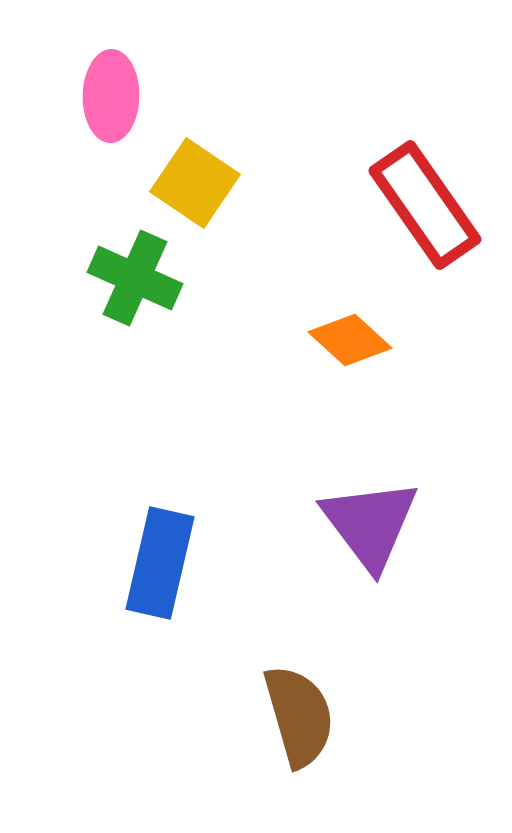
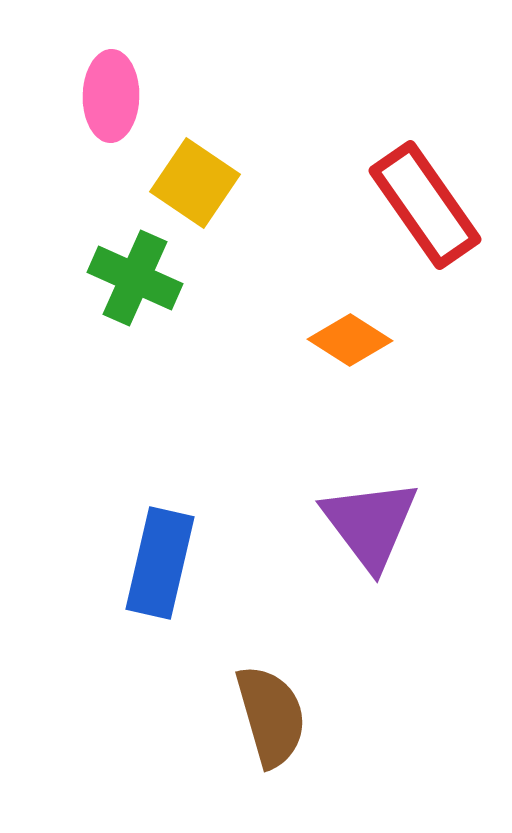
orange diamond: rotated 10 degrees counterclockwise
brown semicircle: moved 28 px left
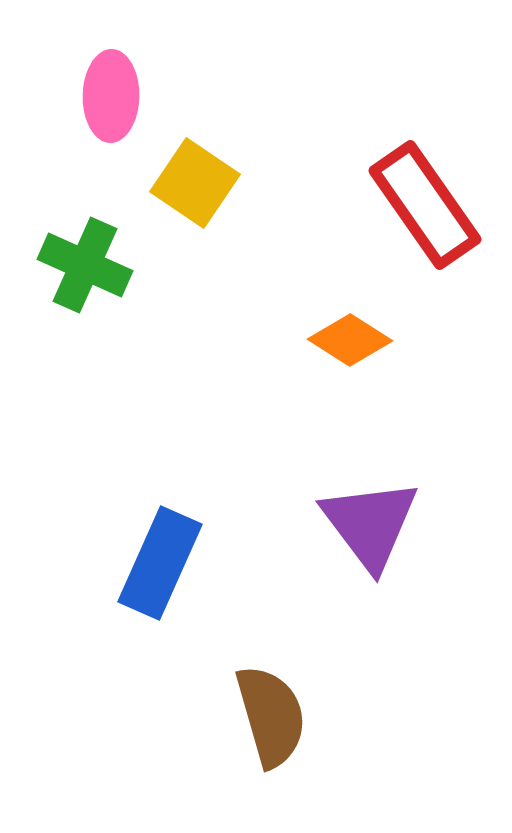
green cross: moved 50 px left, 13 px up
blue rectangle: rotated 11 degrees clockwise
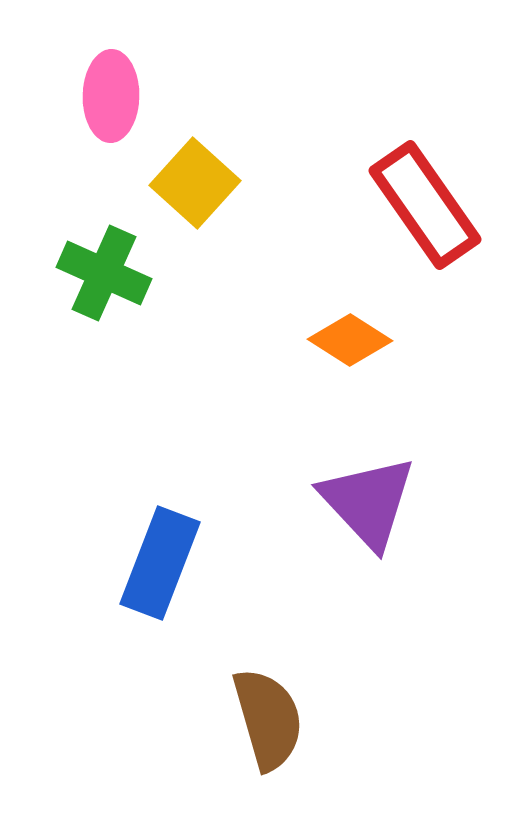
yellow square: rotated 8 degrees clockwise
green cross: moved 19 px right, 8 px down
purple triangle: moved 2 px left, 22 px up; rotated 6 degrees counterclockwise
blue rectangle: rotated 3 degrees counterclockwise
brown semicircle: moved 3 px left, 3 px down
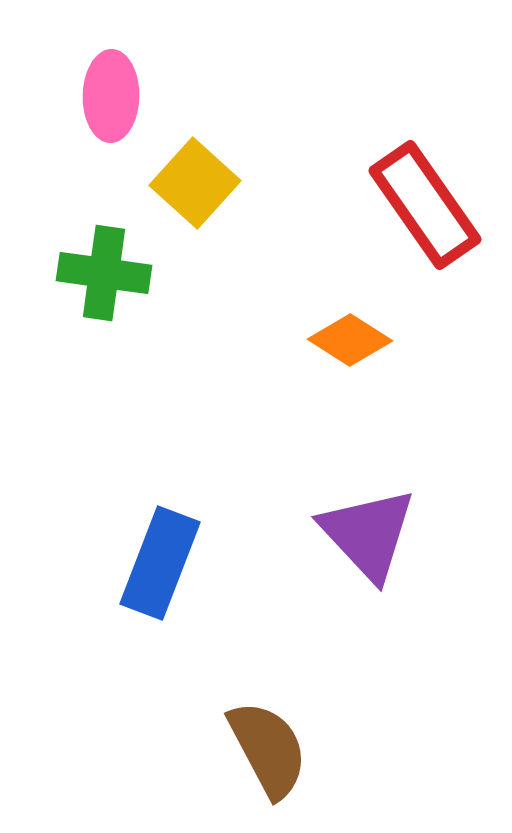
green cross: rotated 16 degrees counterclockwise
purple triangle: moved 32 px down
brown semicircle: moved 30 px down; rotated 12 degrees counterclockwise
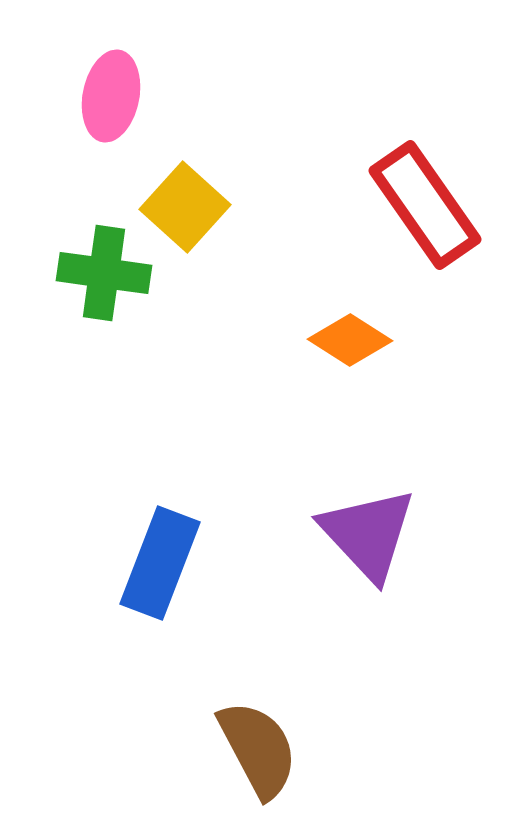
pink ellipse: rotated 10 degrees clockwise
yellow square: moved 10 px left, 24 px down
brown semicircle: moved 10 px left
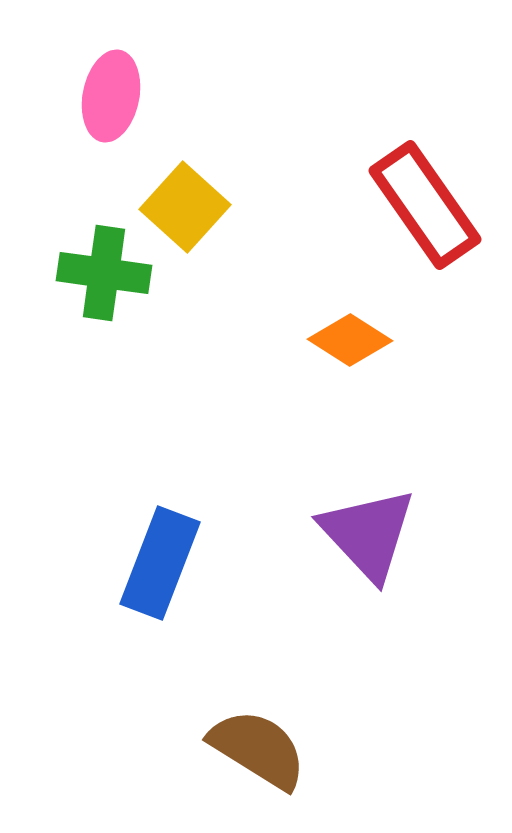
brown semicircle: rotated 30 degrees counterclockwise
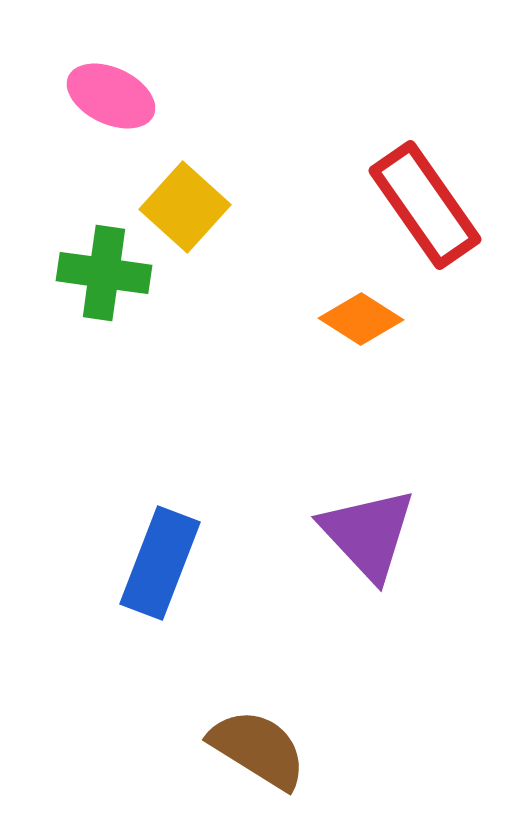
pink ellipse: rotated 76 degrees counterclockwise
orange diamond: moved 11 px right, 21 px up
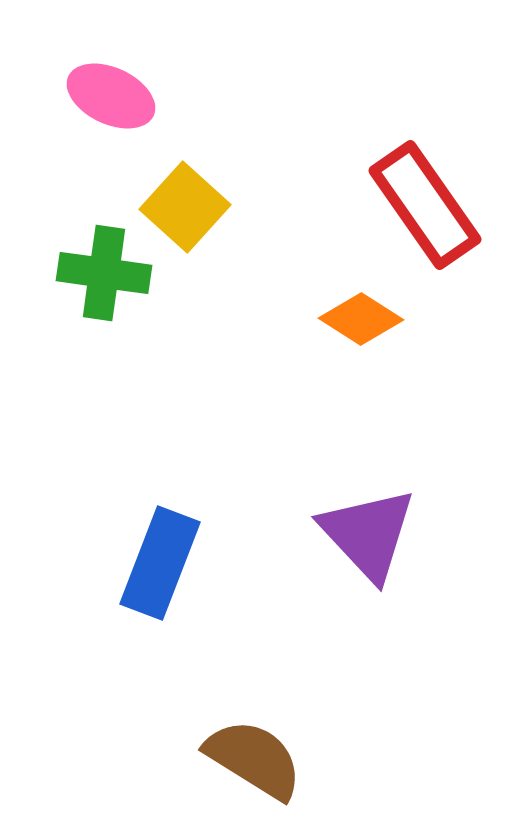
brown semicircle: moved 4 px left, 10 px down
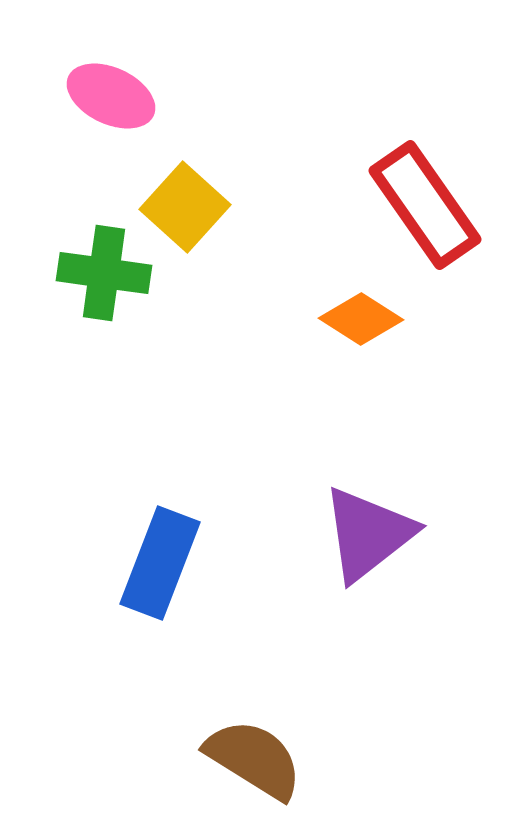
purple triangle: rotated 35 degrees clockwise
